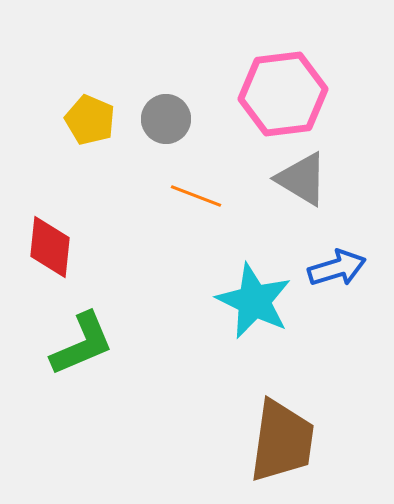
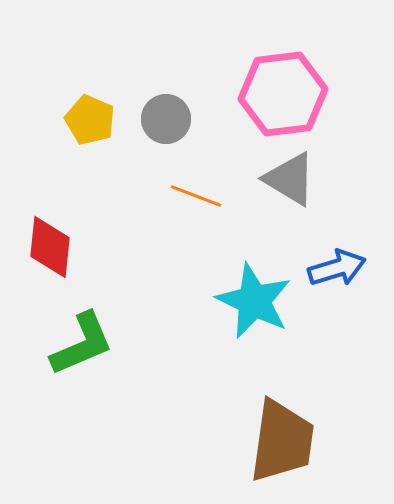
gray triangle: moved 12 px left
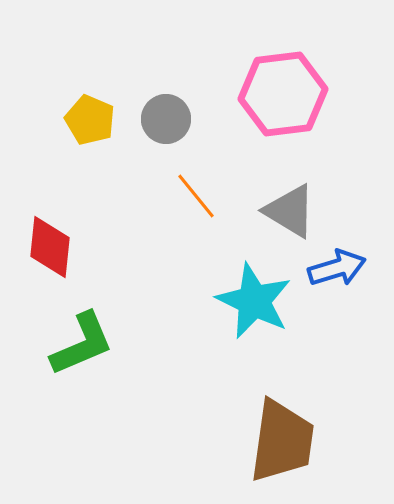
gray triangle: moved 32 px down
orange line: rotated 30 degrees clockwise
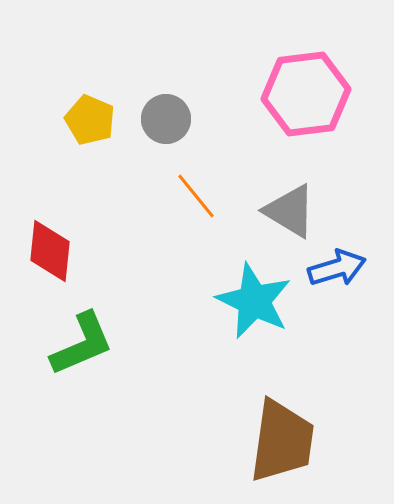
pink hexagon: moved 23 px right
red diamond: moved 4 px down
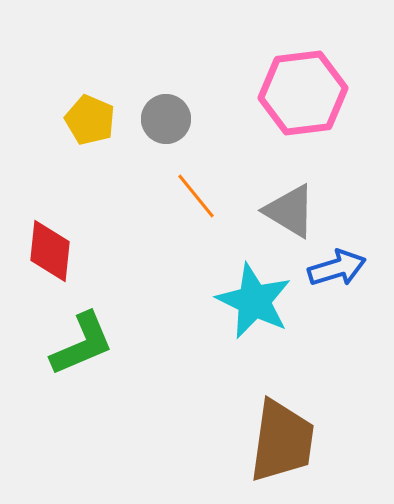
pink hexagon: moved 3 px left, 1 px up
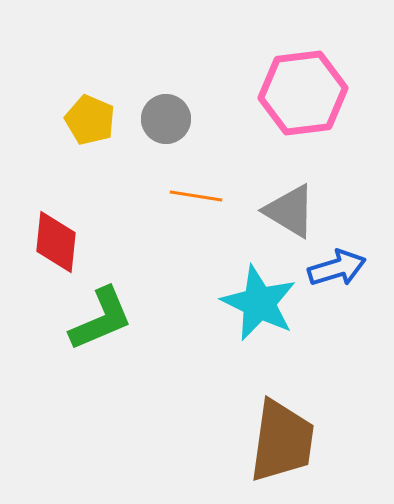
orange line: rotated 42 degrees counterclockwise
red diamond: moved 6 px right, 9 px up
cyan star: moved 5 px right, 2 px down
green L-shape: moved 19 px right, 25 px up
